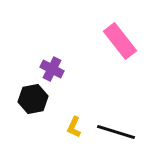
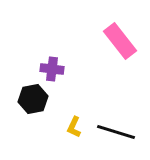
purple cross: rotated 20 degrees counterclockwise
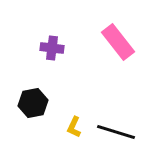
pink rectangle: moved 2 px left, 1 px down
purple cross: moved 21 px up
black hexagon: moved 4 px down
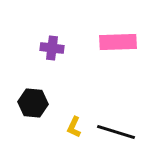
pink rectangle: rotated 54 degrees counterclockwise
black hexagon: rotated 16 degrees clockwise
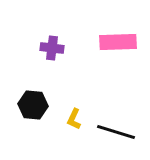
black hexagon: moved 2 px down
yellow L-shape: moved 8 px up
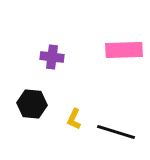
pink rectangle: moved 6 px right, 8 px down
purple cross: moved 9 px down
black hexagon: moved 1 px left, 1 px up
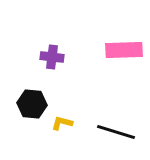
yellow L-shape: moved 12 px left, 4 px down; rotated 80 degrees clockwise
